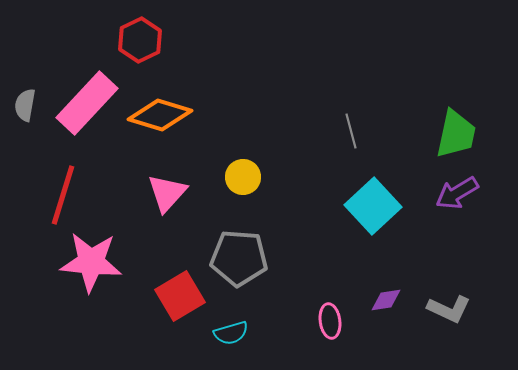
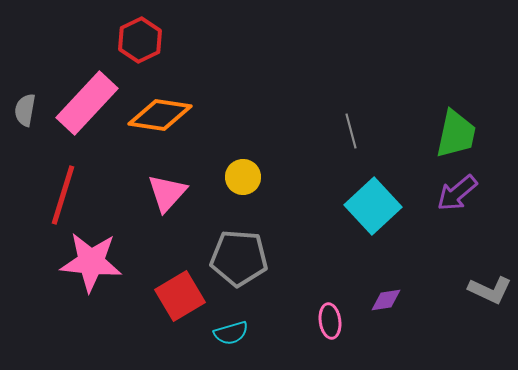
gray semicircle: moved 5 px down
orange diamond: rotated 8 degrees counterclockwise
purple arrow: rotated 9 degrees counterclockwise
gray L-shape: moved 41 px right, 19 px up
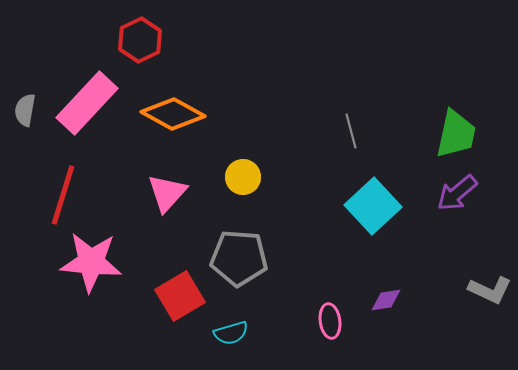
orange diamond: moved 13 px right, 1 px up; rotated 20 degrees clockwise
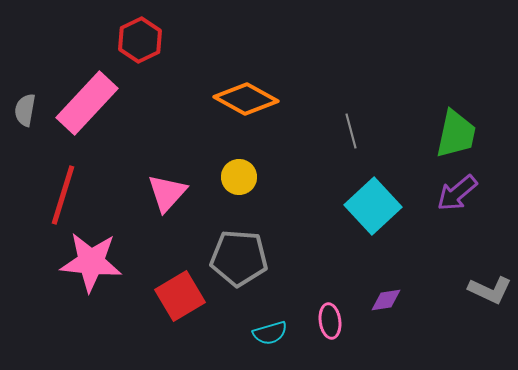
orange diamond: moved 73 px right, 15 px up
yellow circle: moved 4 px left
cyan semicircle: moved 39 px right
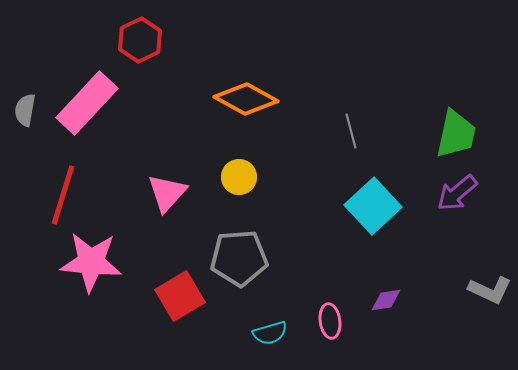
gray pentagon: rotated 8 degrees counterclockwise
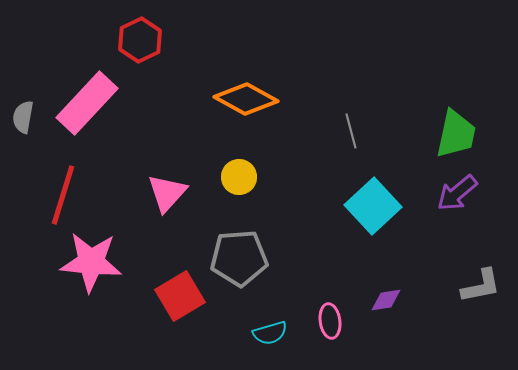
gray semicircle: moved 2 px left, 7 px down
gray L-shape: moved 9 px left, 4 px up; rotated 36 degrees counterclockwise
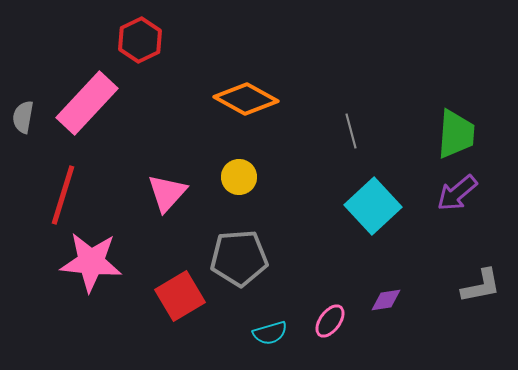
green trapezoid: rotated 8 degrees counterclockwise
pink ellipse: rotated 44 degrees clockwise
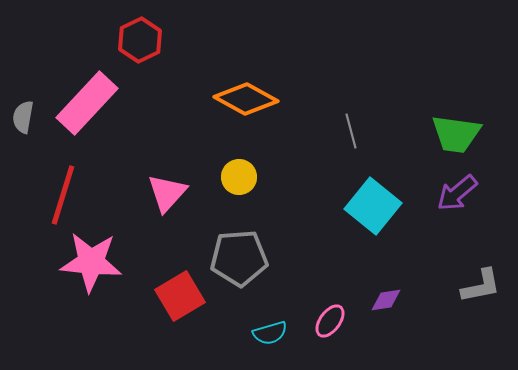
green trapezoid: rotated 94 degrees clockwise
cyan square: rotated 8 degrees counterclockwise
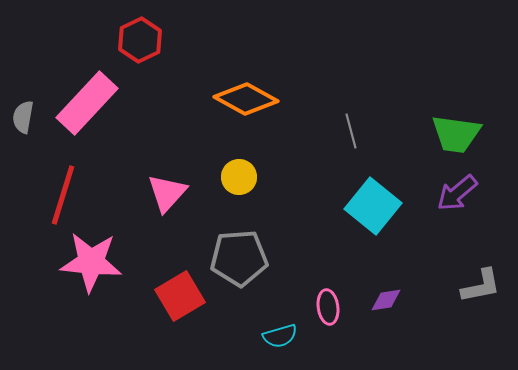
pink ellipse: moved 2 px left, 14 px up; rotated 44 degrees counterclockwise
cyan semicircle: moved 10 px right, 3 px down
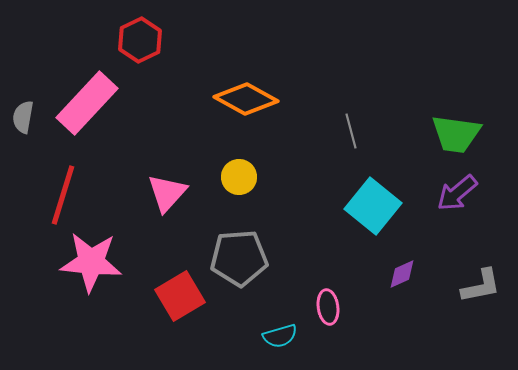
purple diamond: moved 16 px right, 26 px up; rotated 16 degrees counterclockwise
